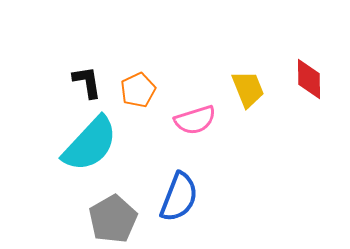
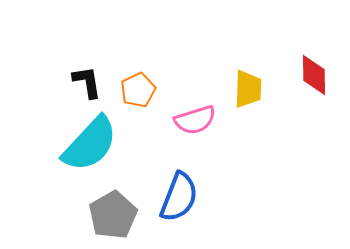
red diamond: moved 5 px right, 4 px up
yellow trapezoid: rotated 24 degrees clockwise
gray pentagon: moved 4 px up
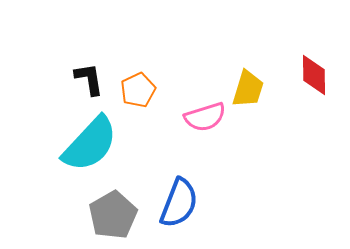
black L-shape: moved 2 px right, 3 px up
yellow trapezoid: rotated 15 degrees clockwise
pink semicircle: moved 10 px right, 3 px up
blue semicircle: moved 6 px down
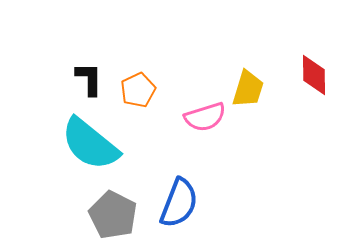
black L-shape: rotated 9 degrees clockwise
cyan semicircle: rotated 86 degrees clockwise
gray pentagon: rotated 15 degrees counterclockwise
